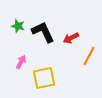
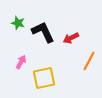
green star: moved 3 px up
orange line: moved 5 px down
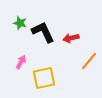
green star: moved 2 px right
red arrow: rotated 14 degrees clockwise
orange line: rotated 12 degrees clockwise
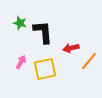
black L-shape: rotated 20 degrees clockwise
red arrow: moved 10 px down
yellow square: moved 1 px right, 9 px up
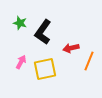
black L-shape: rotated 140 degrees counterclockwise
orange line: rotated 18 degrees counterclockwise
